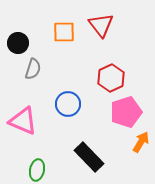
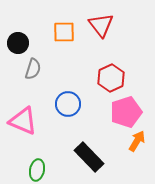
orange arrow: moved 4 px left, 1 px up
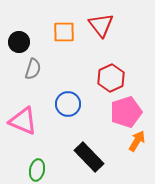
black circle: moved 1 px right, 1 px up
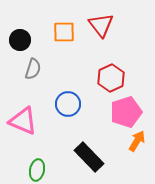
black circle: moved 1 px right, 2 px up
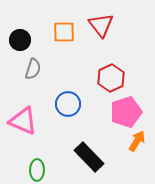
green ellipse: rotated 10 degrees counterclockwise
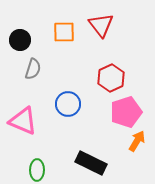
black rectangle: moved 2 px right, 6 px down; rotated 20 degrees counterclockwise
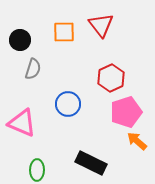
pink triangle: moved 1 px left, 2 px down
orange arrow: rotated 80 degrees counterclockwise
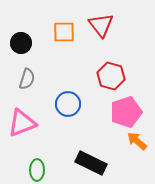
black circle: moved 1 px right, 3 px down
gray semicircle: moved 6 px left, 10 px down
red hexagon: moved 2 px up; rotated 20 degrees counterclockwise
pink triangle: rotated 44 degrees counterclockwise
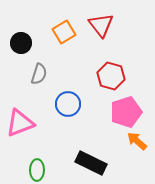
orange square: rotated 30 degrees counterclockwise
gray semicircle: moved 12 px right, 5 px up
pink triangle: moved 2 px left
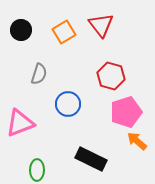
black circle: moved 13 px up
black rectangle: moved 4 px up
